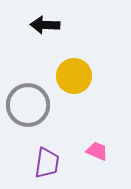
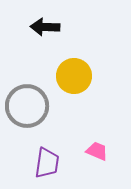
black arrow: moved 2 px down
gray circle: moved 1 px left, 1 px down
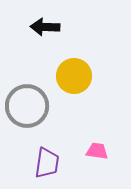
pink trapezoid: rotated 15 degrees counterclockwise
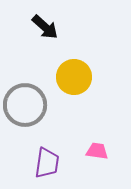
black arrow: rotated 140 degrees counterclockwise
yellow circle: moved 1 px down
gray circle: moved 2 px left, 1 px up
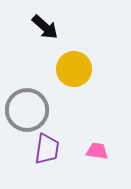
yellow circle: moved 8 px up
gray circle: moved 2 px right, 5 px down
purple trapezoid: moved 14 px up
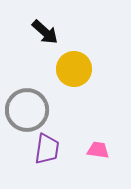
black arrow: moved 5 px down
pink trapezoid: moved 1 px right, 1 px up
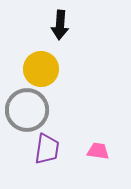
black arrow: moved 15 px right, 7 px up; rotated 52 degrees clockwise
yellow circle: moved 33 px left
pink trapezoid: moved 1 px down
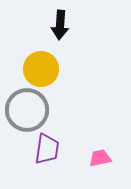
pink trapezoid: moved 2 px right, 7 px down; rotated 20 degrees counterclockwise
